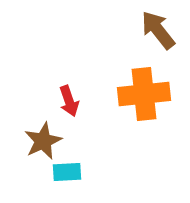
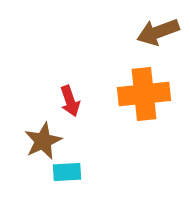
brown arrow: moved 2 px down; rotated 72 degrees counterclockwise
red arrow: moved 1 px right
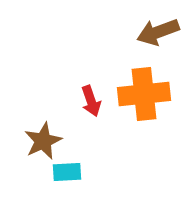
red arrow: moved 21 px right
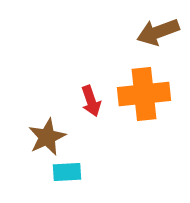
brown star: moved 4 px right, 4 px up
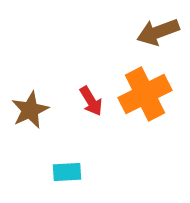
orange cross: moved 1 px right; rotated 21 degrees counterclockwise
red arrow: rotated 12 degrees counterclockwise
brown star: moved 17 px left, 27 px up
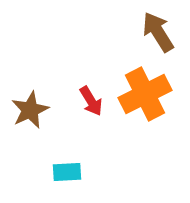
brown arrow: rotated 78 degrees clockwise
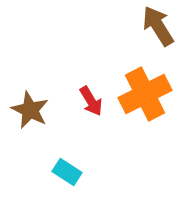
brown arrow: moved 6 px up
brown star: rotated 21 degrees counterclockwise
cyan rectangle: rotated 36 degrees clockwise
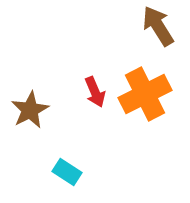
red arrow: moved 4 px right, 9 px up; rotated 8 degrees clockwise
brown star: rotated 18 degrees clockwise
